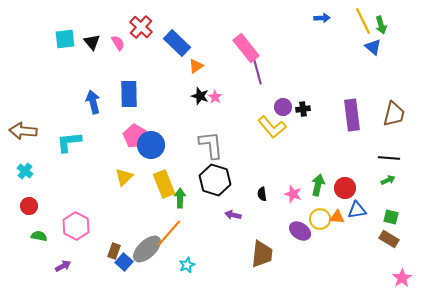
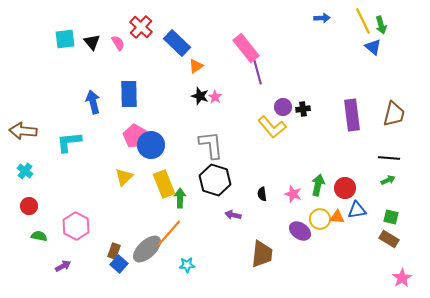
blue square at (124, 262): moved 5 px left, 2 px down
cyan star at (187, 265): rotated 21 degrees clockwise
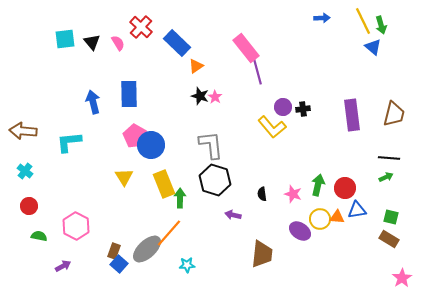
yellow triangle at (124, 177): rotated 18 degrees counterclockwise
green arrow at (388, 180): moved 2 px left, 3 px up
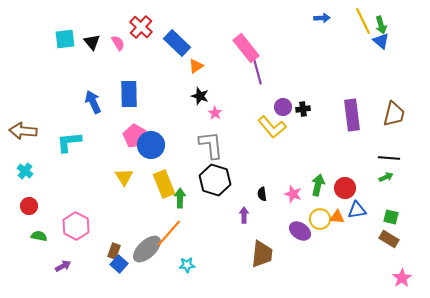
blue triangle at (373, 47): moved 8 px right, 6 px up
pink star at (215, 97): moved 16 px down
blue arrow at (93, 102): rotated 10 degrees counterclockwise
purple arrow at (233, 215): moved 11 px right; rotated 77 degrees clockwise
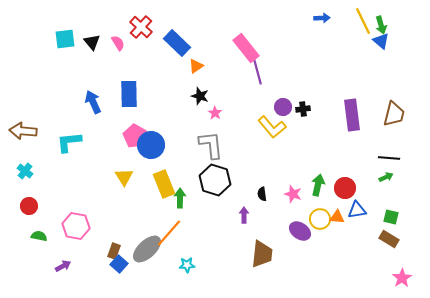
pink hexagon at (76, 226): rotated 16 degrees counterclockwise
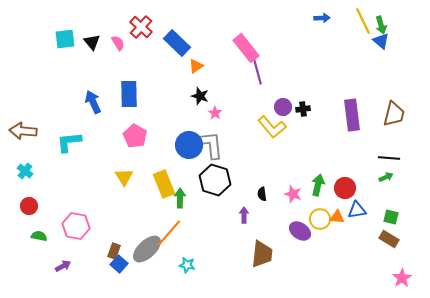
blue circle at (151, 145): moved 38 px right
cyan star at (187, 265): rotated 14 degrees clockwise
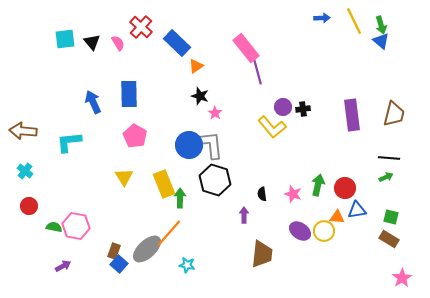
yellow line at (363, 21): moved 9 px left
yellow circle at (320, 219): moved 4 px right, 12 px down
green semicircle at (39, 236): moved 15 px right, 9 px up
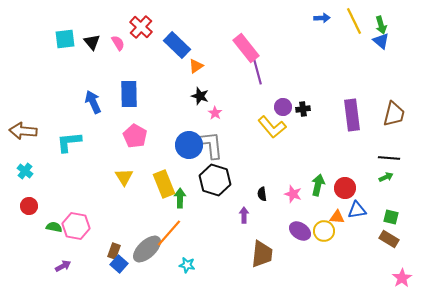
blue rectangle at (177, 43): moved 2 px down
